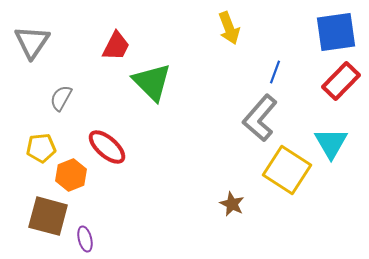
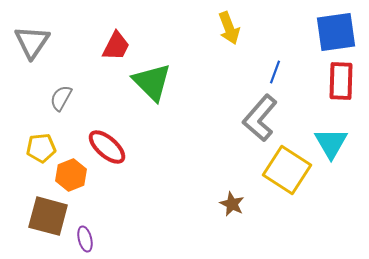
red rectangle: rotated 42 degrees counterclockwise
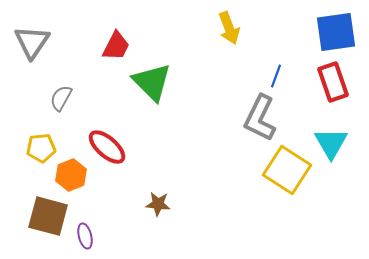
blue line: moved 1 px right, 4 px down
red rectangle: moved 8 px left, 1 px down; rotated 21 degrees counterclockwise
gray L-shape: rotated 15 degrees counterclockwise
brown star: moved 74 px left; rotated 20 degrees counterclockwise
purple ellipse: moved 3 px up
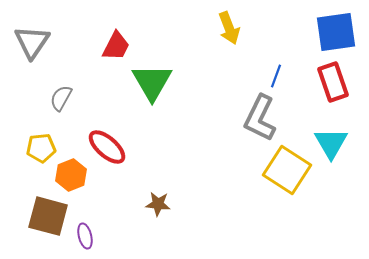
green triangle: rotated 15 degrees clockwise
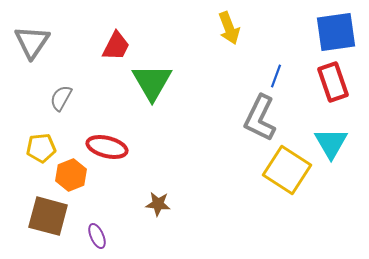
red ellipse: rotated 27 degrees counterclockwise
purple ellipse: moved 12 px right; rotated 10 degrees counterclockwise
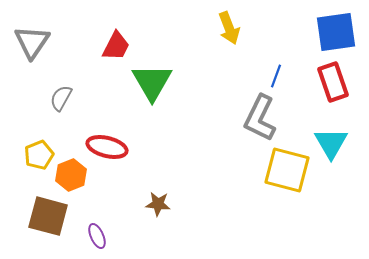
yellow pentagon: moved 2 px left, 7 px down; rotated 16 degrees counterclockwise
yellow square: rotated 18 degrees counterclockwise
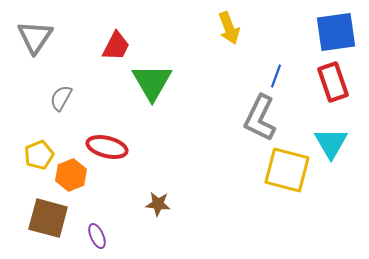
gray triangle: moved 3 px right, 5 px up
brown square: moved 2 px down
